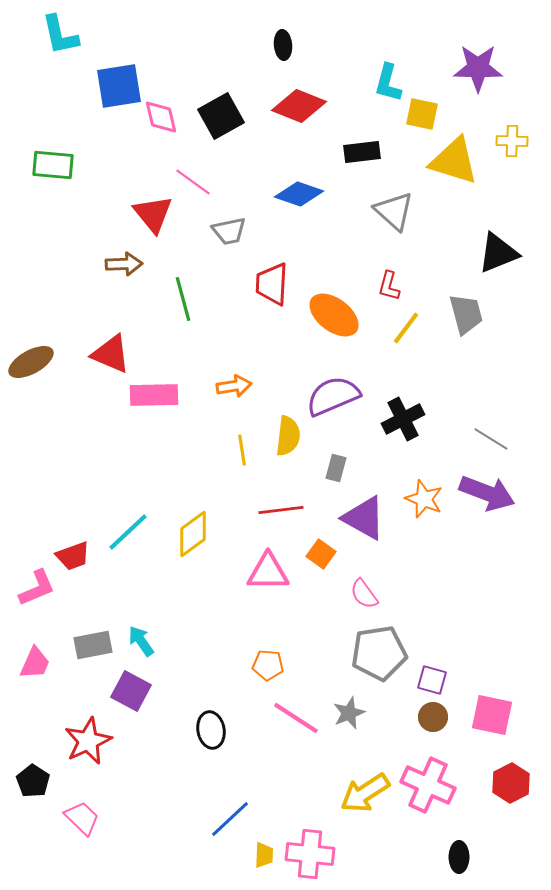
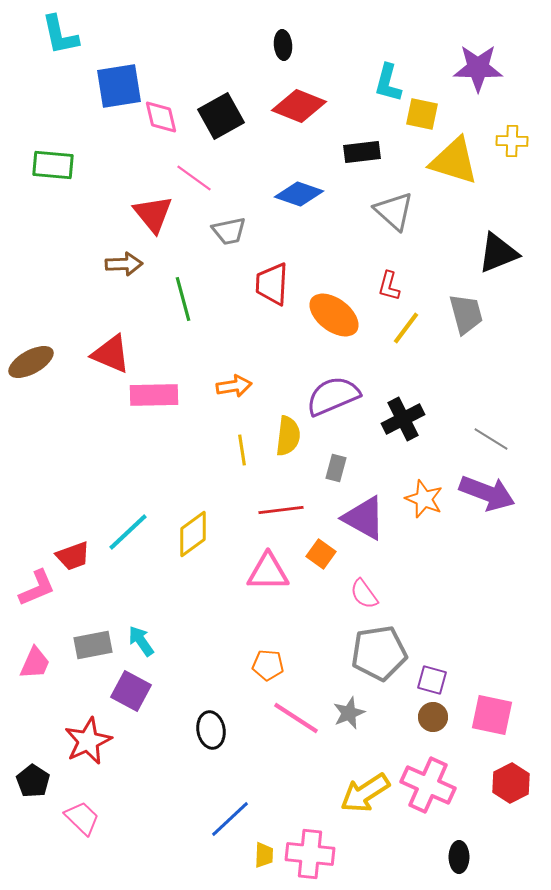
pink line at (193, 182): moved 1 px right, 4 px up
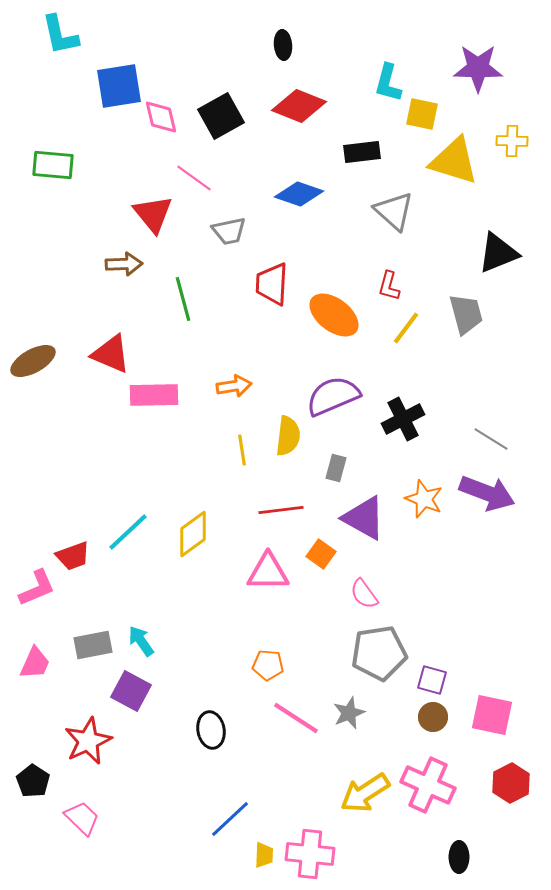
brown ellipse at (31, 362): moved 2 px right, 1 px up
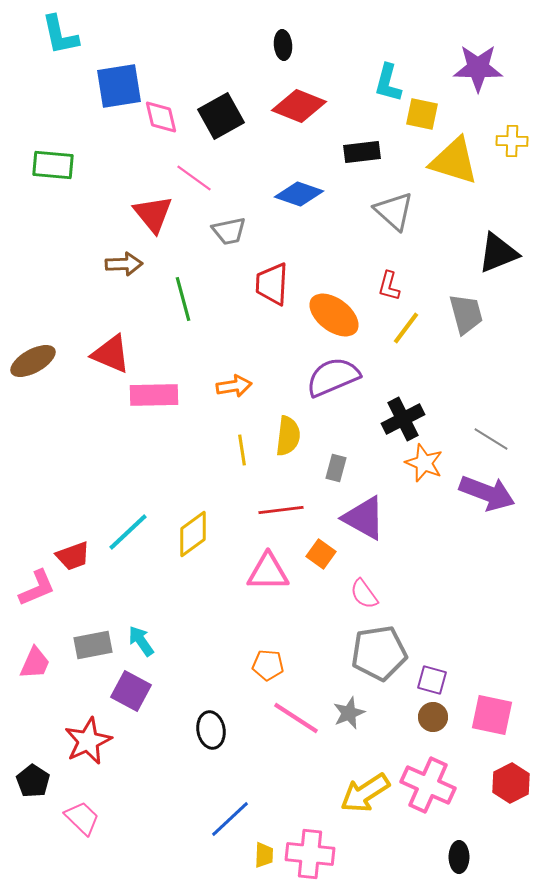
purple semicircle at (333, 396): moved 19 px up
orange star at (424, 499): moved 36 px up
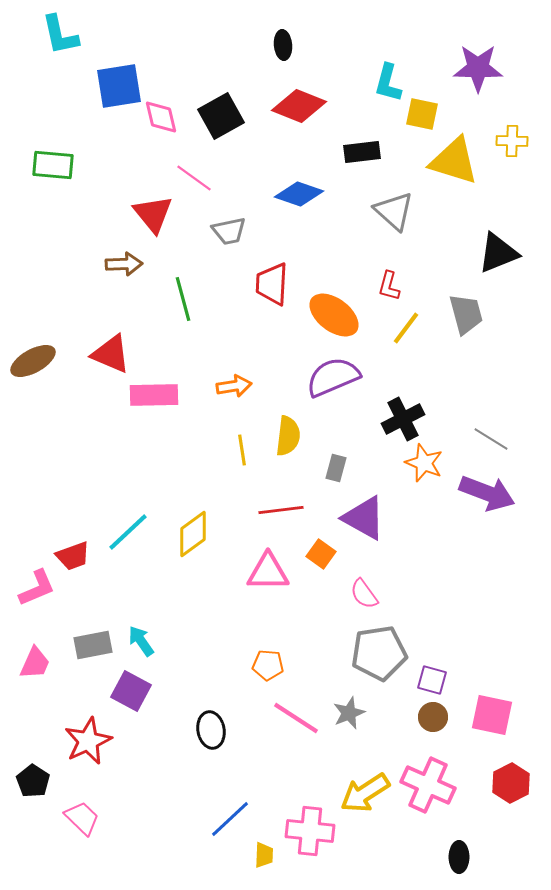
pink cross at (310, 854): moved 23 px up
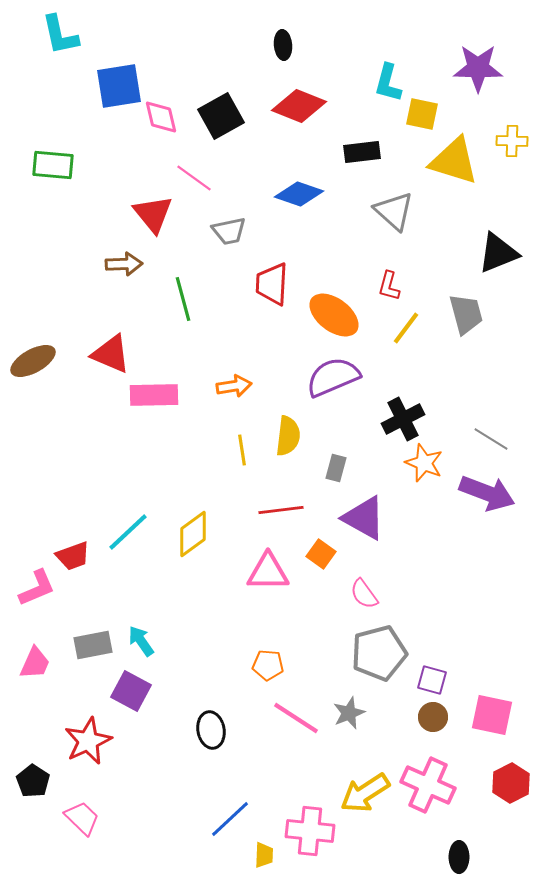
gray pentagon at (379, 653): rotated 6 degrees counterclockwise
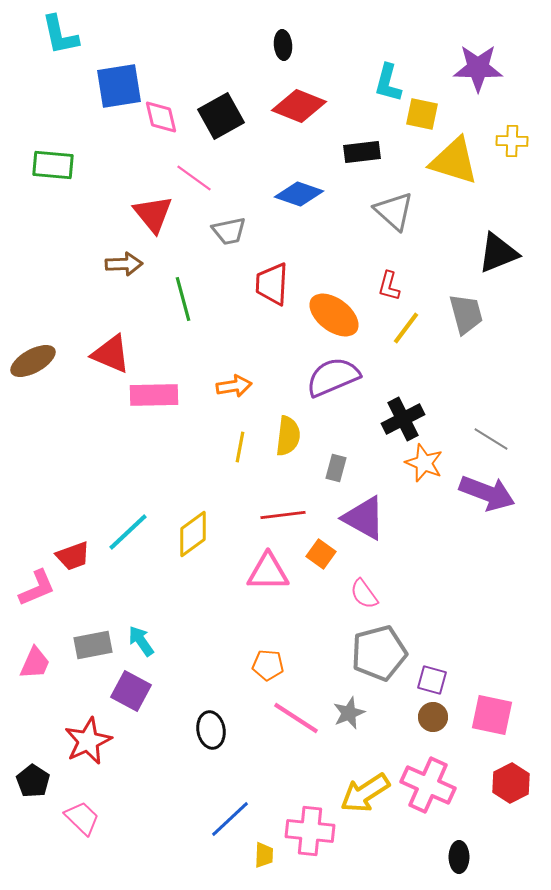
yellow line at (242, 450): moved 2 px left, 3 px up; rotated 20 degrees clockwise
red line at (281, 510): moved 2 px right, 5 px down
